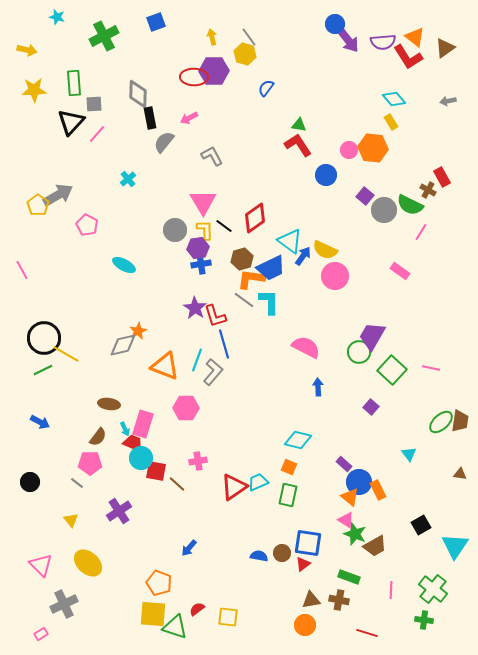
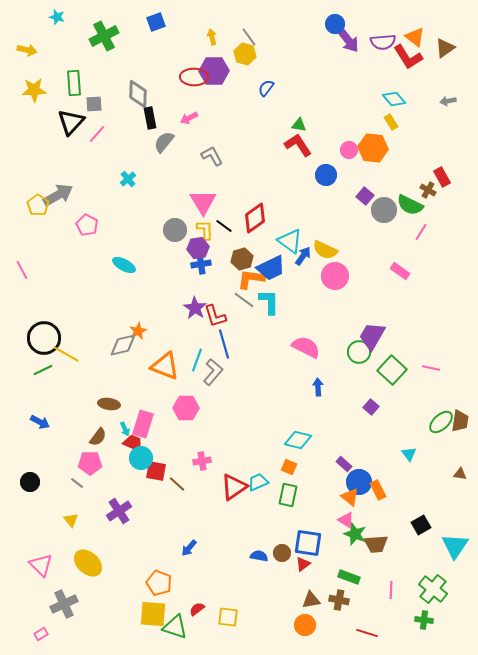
pink cross at (198, 461): moved 4 px right
brown trapezoid at (375, 546): moved 1 px right, 2 px up; rotated 25 degrees clockwise
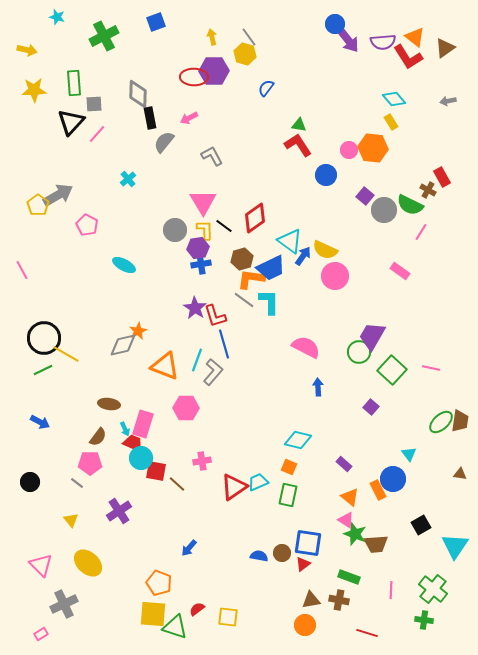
blue circle at (359, 482): moved 34 px right, 3 px up
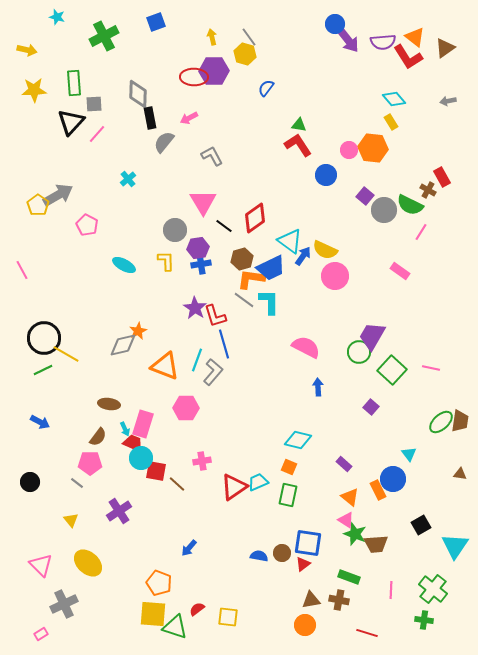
yellow L-shape at (205, 230): moved 39 px left, 31 px down
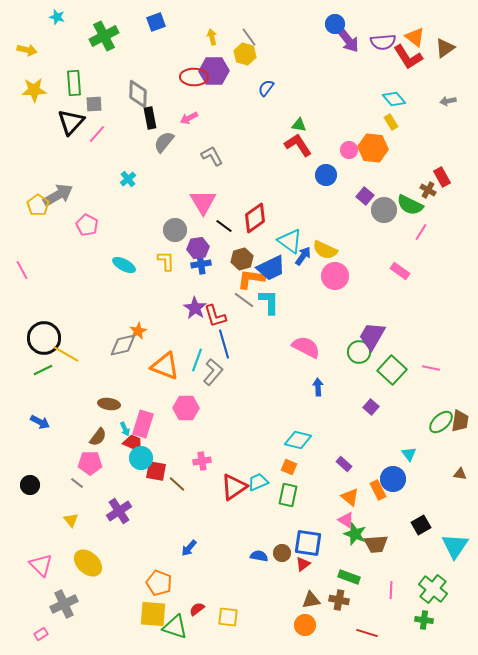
black circle at (30, 482): moved 3 px down
